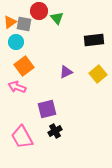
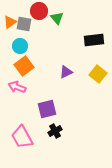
cyan circle: moved 4 px right, 4 px down
yellow square: rotated 12 degrees counterclockwise
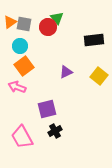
red circle: moved 9 px right, 16 px down
yellow square: moved 1 px right, 2 px down
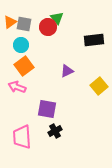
cyan circle: moved 1 px right, 1 px up
purple triangle: moved 1 px right, 1 px up
yellow square: moved 10 px down; rotated 12 degrees clockwise
purple square: rotated 24 degrees clockwise
pink trapezoid: rotated 25 degrees clockwise
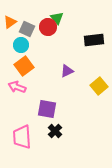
gray square: moved 3 px right, 5 px down; rotated 14 degrees clockwise
black cross: rotated 16 degrees counterclockwise
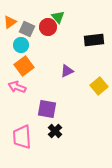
green triangle: moved 1 px right, 1 px up
